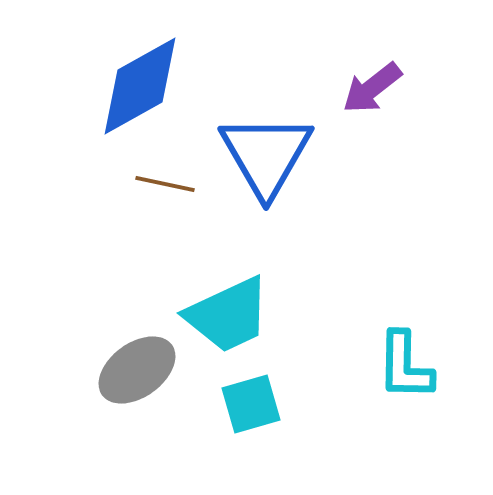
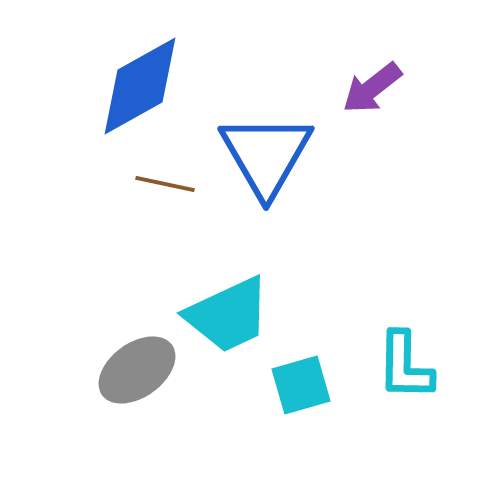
cyan square: moved 50 px right, 19 px up
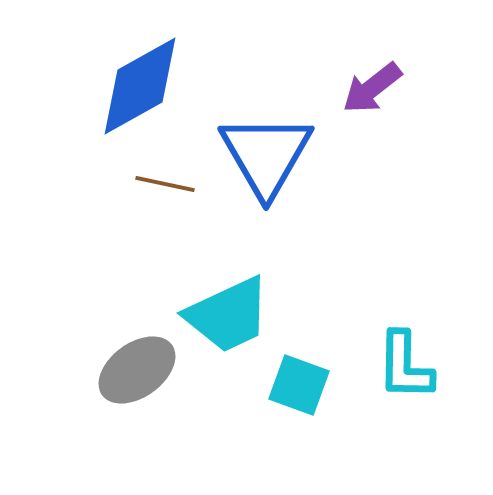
cyan square: moved 2 px left; rotated 36 degrees clockwise
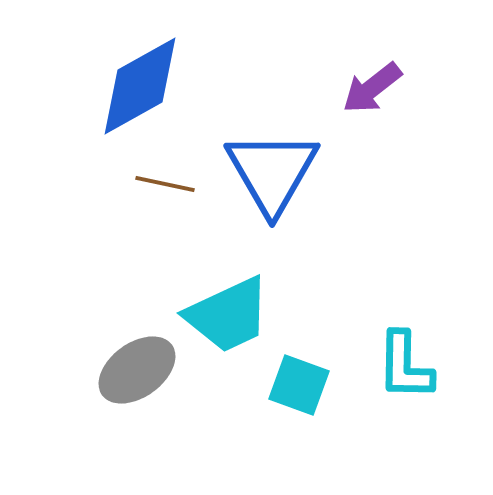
blue triangle: moved 6 px right, 17 px down
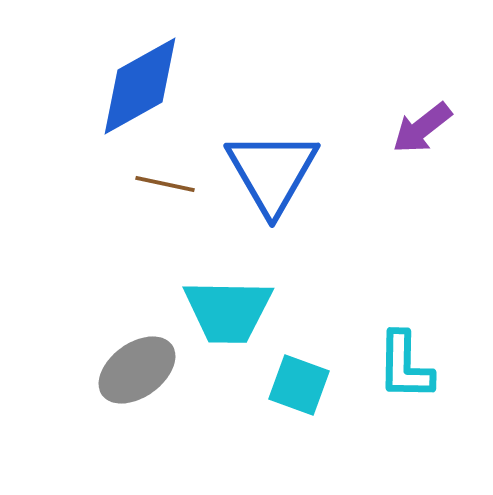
purple arrow: moved 50 px right, 40 px down
cyan trapezoid: moved 4 px up; rotated 26 degrees clockwise
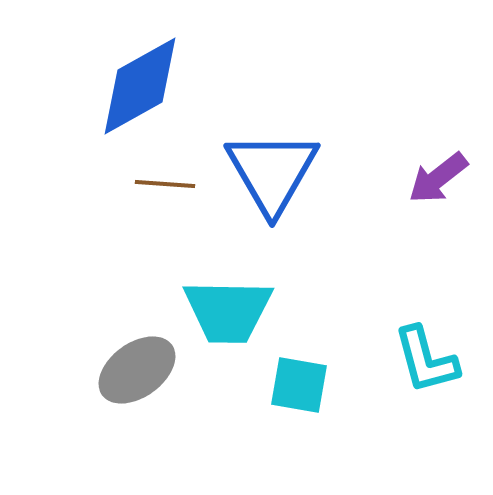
purple arrow: moved 16 px right, 50 px down
brown line: rotated 8 degrees counterclockwise
cyan L-shape: moved 21 px right, 6 px up; rotated 16 degrees counterclockwise
cyan square: rotated 10 degrees counterclockwise
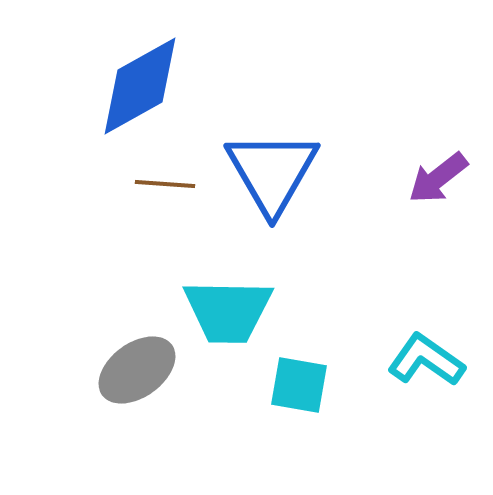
cyan L-shape: rotated 140 degrees clockwise
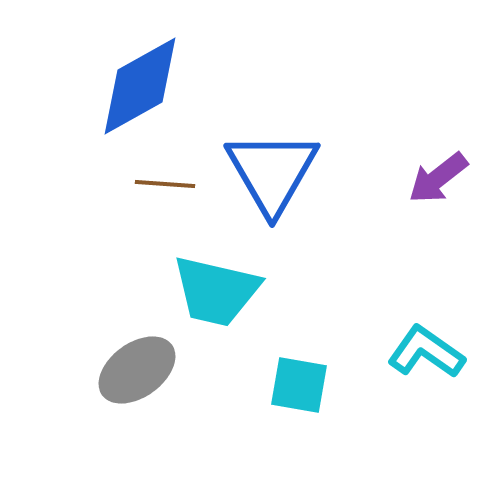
cyan trapezoid: moved 12 px left, 20 px up; rotated 12 degrees clockwise
cyan L-shape: moved 8 px up
